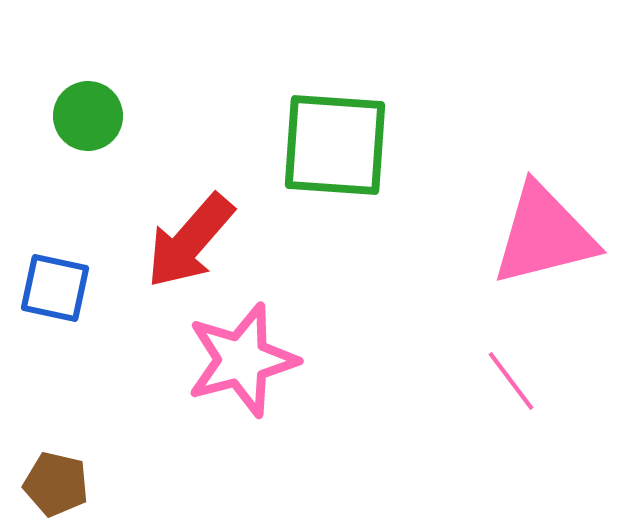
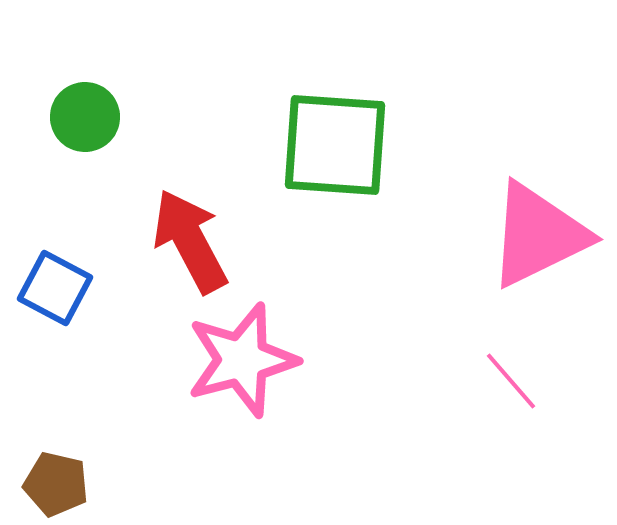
green circle: moved 3 px left, 1 px down
pink triangle: moved 6 px left; rotated 12 degrees counterclockwise
red arrow: rotated 111 degrees clockwise
blue square: rotated 16 degrees clockwise
pink line: rotated 4 degrees counterclockwise
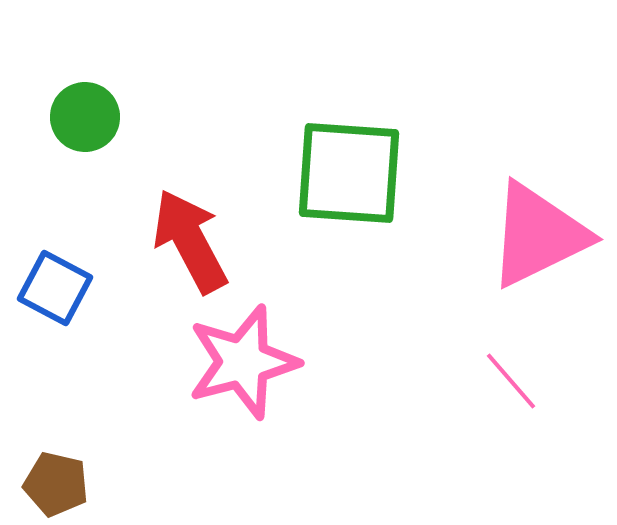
green square: moved 14 px right, 28 px down
pink star: moved 1 px right, 2 px down
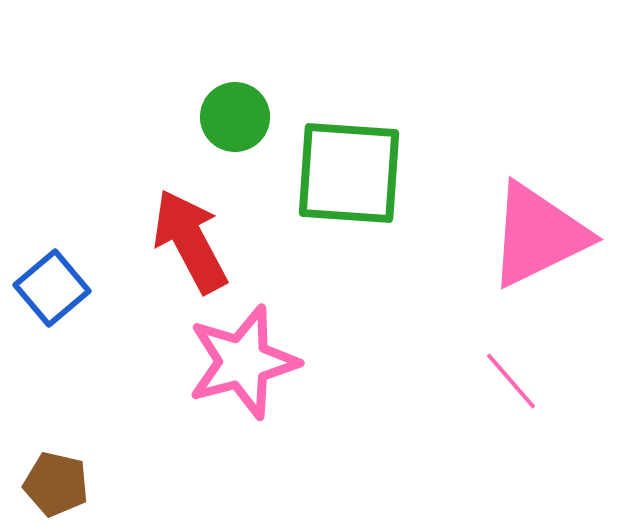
green circle: moved 150 px right
blue square: moved 3 px left; rotated 22 degrees clockwise
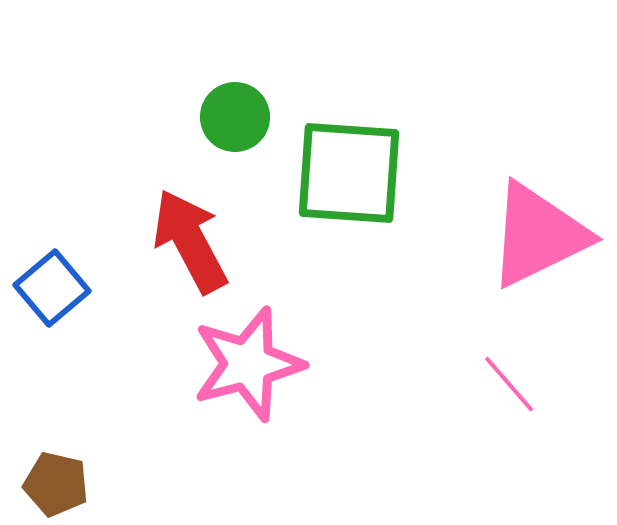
pink star: moved 5 px right, 2 px down
pink line: moved 2 px left, 3 px down
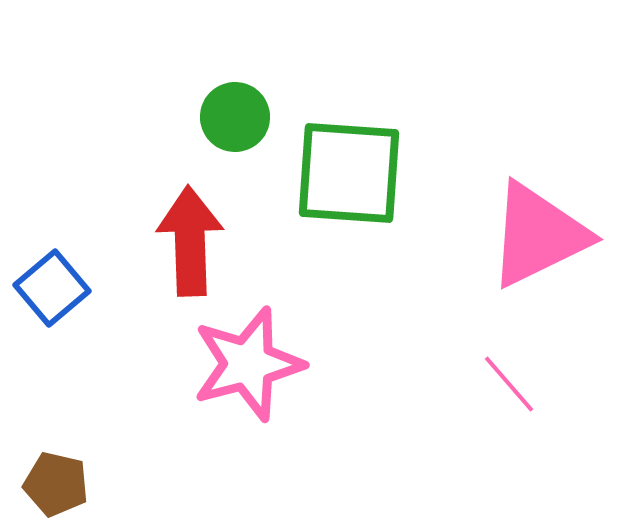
red arrow: rotated 26 degrees clockwise
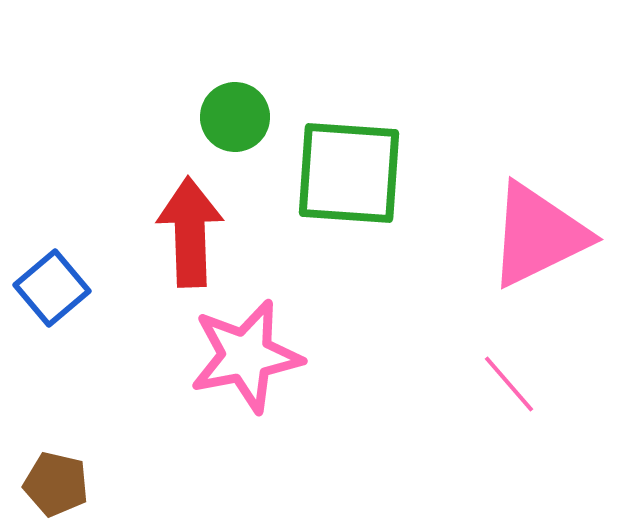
red arrow: moved 9 px up
pink star: moved 2 px left, 8 px up; rotated 4 degrees clockwise
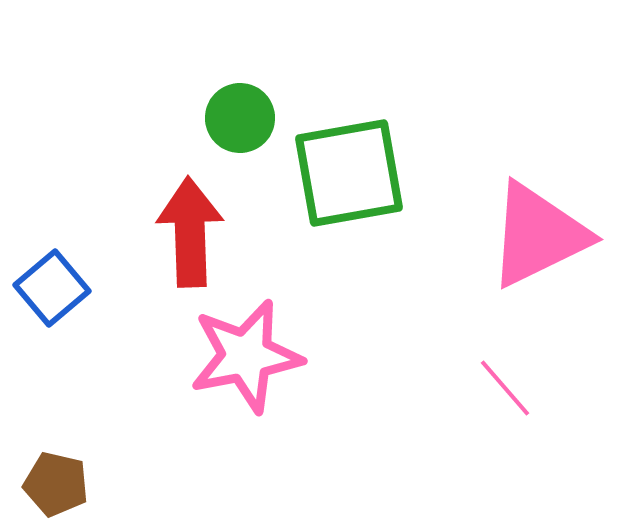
green circle: moved 5 px right, 1 px down
green square: rotated 14 degrees counterclockwise
pink line: moved 4 px left, 4 px down
